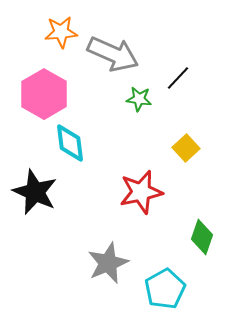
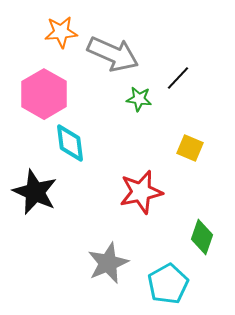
yellow square: moved 4 px right; rotated 24 degrees counterclockwise
cyan pentagon: moved 3 px right, 5 px up
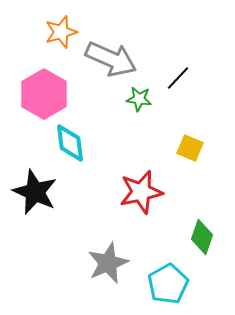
orange star: rotated 12 degrees counterclockwise
gray arrow: moved 2 px left, 5 px down
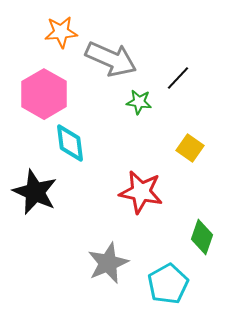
orange star: rotated 12 degrees clockwise
green star: moved 3 px down
yellow square: rotated 12 degrees clockwise
red star: rotated 24 degrees clockwise
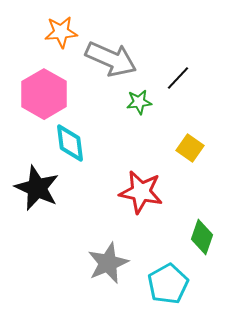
green star: rotated 15 degrees counterclockwise
black star: moved 2 px right, 4 px up
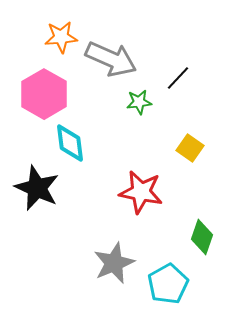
orange star: moved 5 px down
gray star: moved 6 px right
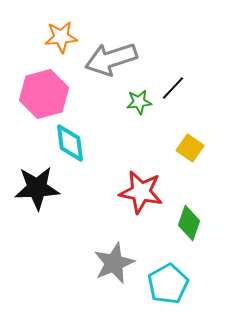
gray arrow: rotated 138 degrees clockwise
black line: moved 5 px left, 10 px down
pink hexagon: rotated 15 degrees clockwise
black star: rotated 27 degrees counterclockwise
green diamond: moved 13 px left, 14 px up
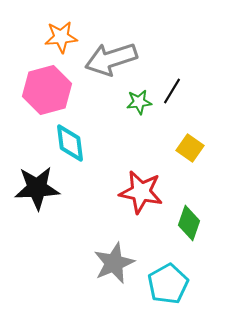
black line: moved 1 px left, 3 px down; rotated 12 degrees counterclockwise
pink hexagon: moved 3 px right, 4 px up
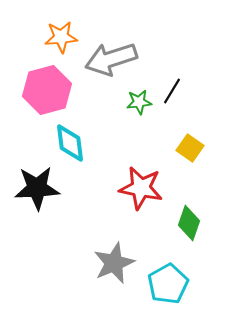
red star: moved 4 px up
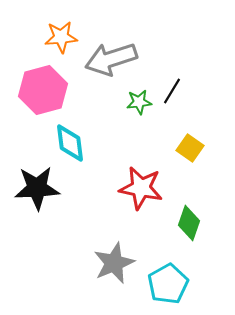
pink hexagon: moved 4 px left
